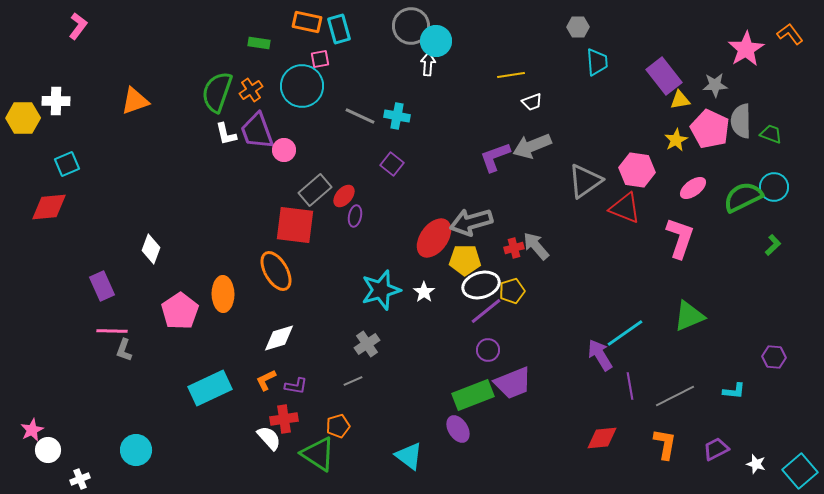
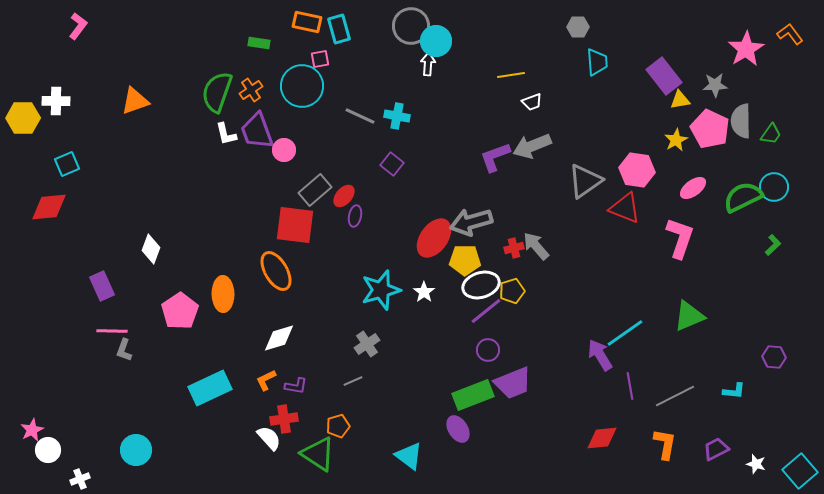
green trapezoid at (771, 134): rotated 105 degrees clockwise
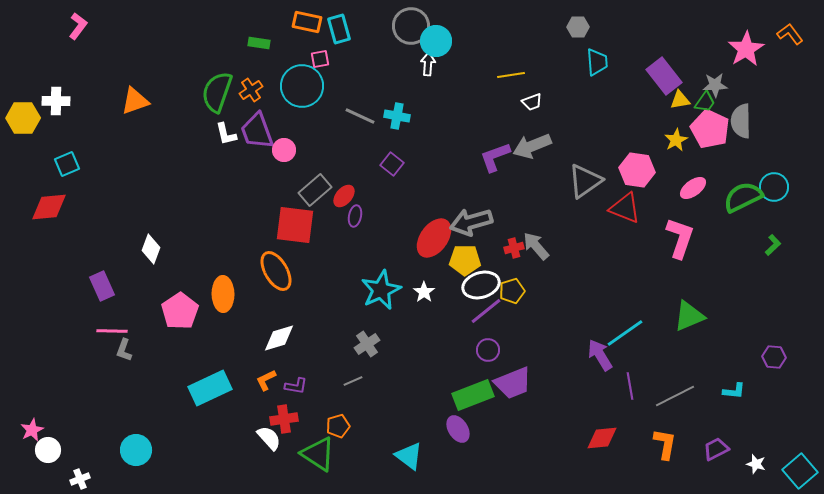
green trapezoid at (771, 134): moved 66 px left, 32 px up
cyan star at (381, 290): rotated 9 degrees counterclockwise
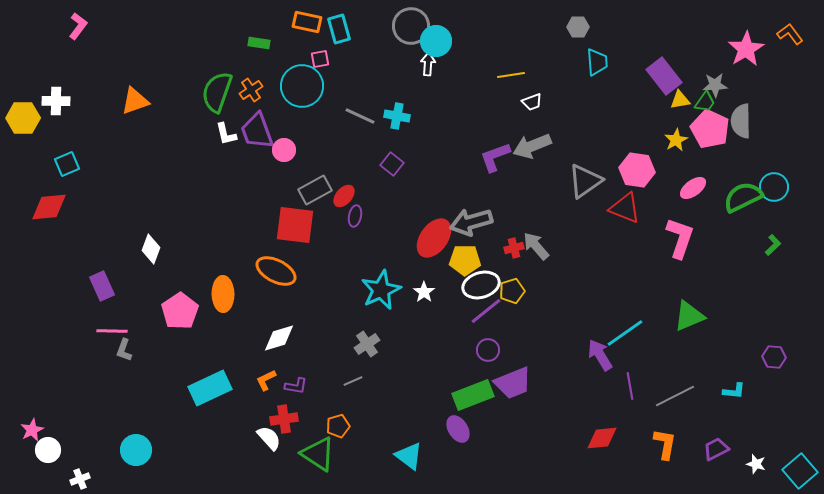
gray rectangle at (315, 190): rotated 12 degrees clockwise
orange ellipse at (276, 271): rotated 33 degrees counterclockwise
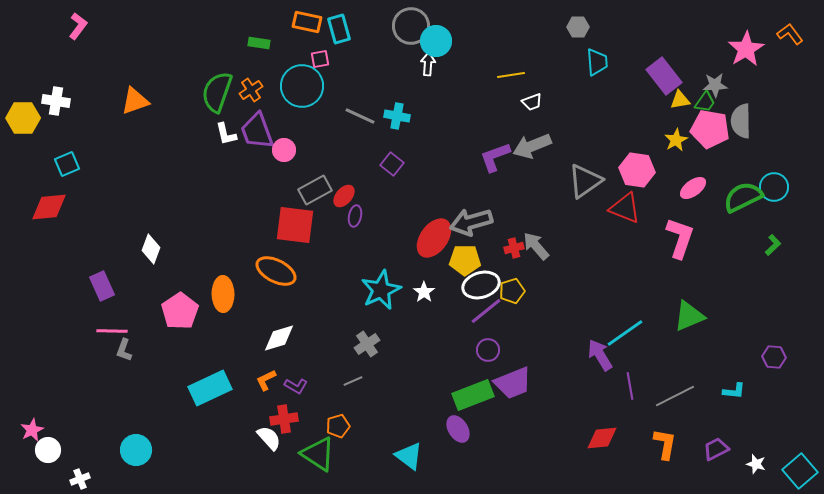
white cross at (56, 101): rotated 8 degrees clockwise
pink pentagon at (710, 129): rotated 15 degrees counterclockwise
purple L-shape at (296, 386): rotated 20 degrees clockwise
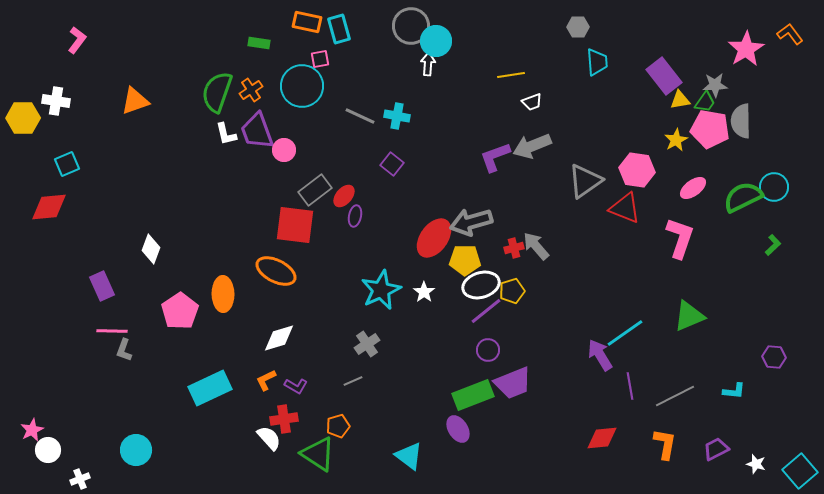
pink L-shape at (78, 26): moved 1 px left, 14 px down
gray rectangle at (315, 190): rotated 8 degrees counterclockwise
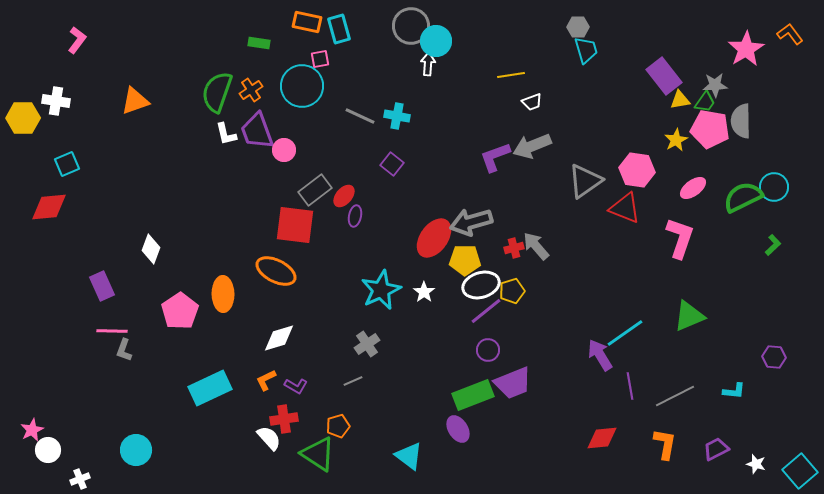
cyan trapezoid at (597, 62): moved 11 px left, 12 px up; rotated 12 degrees counterclockwise
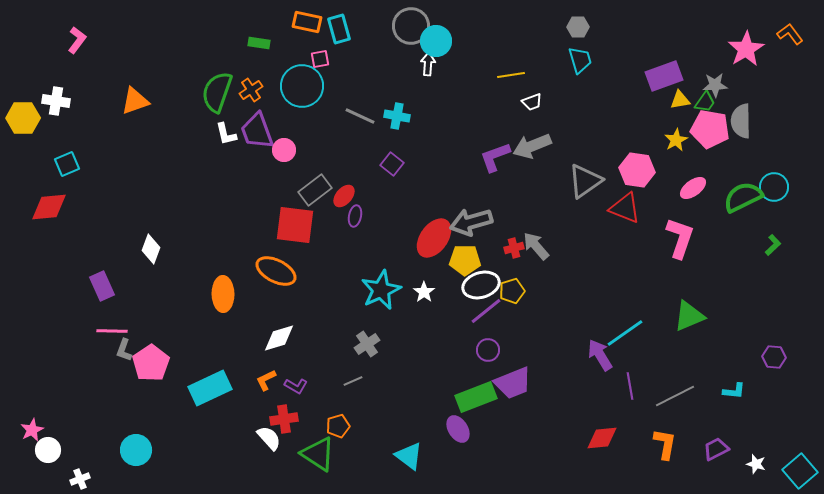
cyan trapezoid at (586, 50): moved 6 px left, 10 px down
purple rectangle at (664, 76): rotated 72 degrees counterclockwise
pink pentagon at (180, 311): moved 29 px left, 52 px down
green rectangle at (473, 395): moved 3 px right, 2 px down
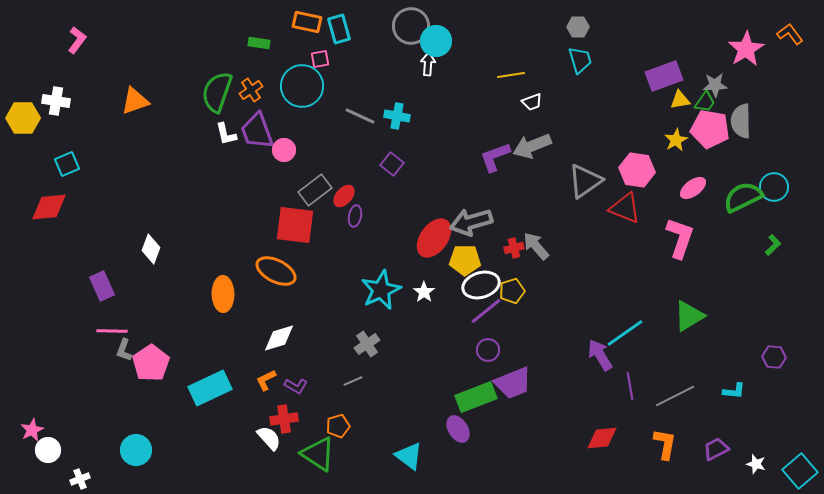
green triangle at (689, 316): rotated 8 degrees counterclockwise
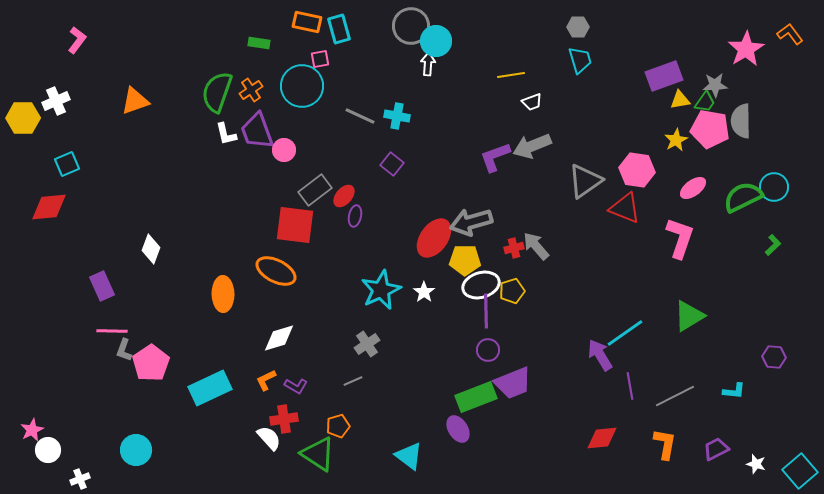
white cross at (56, 101): rotated 32 degrees counterclockwise
purple line at (486, 311): rotated 52 degrees counterclockwise
